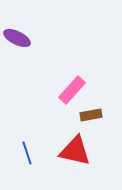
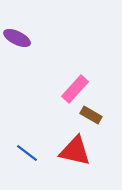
pink rectangle: moved 3 px right, 1 px up
brown rectangle: rotated 40 degrees clockwise
blue line: rotated 35 degrees counterclockwise
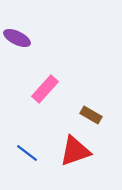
pink rectangle: moved 30 px left
red triangle: rotated 32 degrees counterclockwise
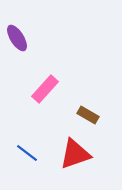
purple ellipse: rotated 32 degrees clockwise
brown rectangle: moved 3 px left
red triangle: moved 3 px down
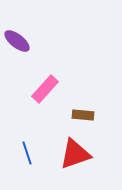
purple ellipse: moved 3 px down; rotated 20 degrees counterclockwise
brown rectangle: moved 5 px left; rotated 25 degrees counterclockwise
blue line: rotated 35 degrees clockwise
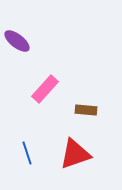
brown rectangle: moved 3 px right, 5 px up
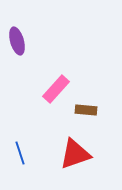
purple ellipse: rotated 36 degrees clockwise
pink rectangle: moved 11 px right
blue line: moved 7 px left
